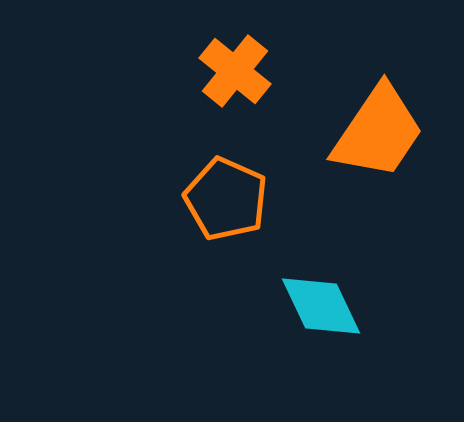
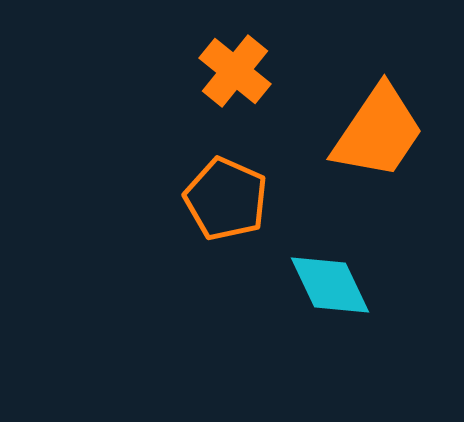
cyan diamond: moved 9 px right, 21 px up
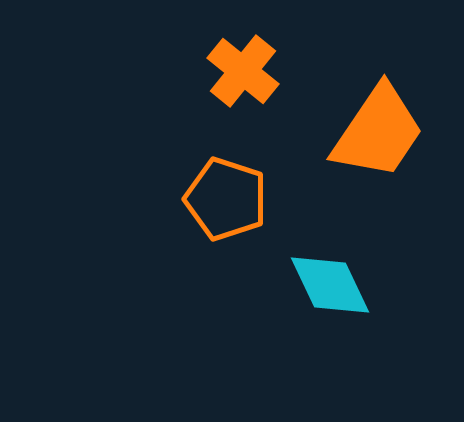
orange cross: moved 8 px right
orange pentagon: rotated 6 degrees counterclockwise
